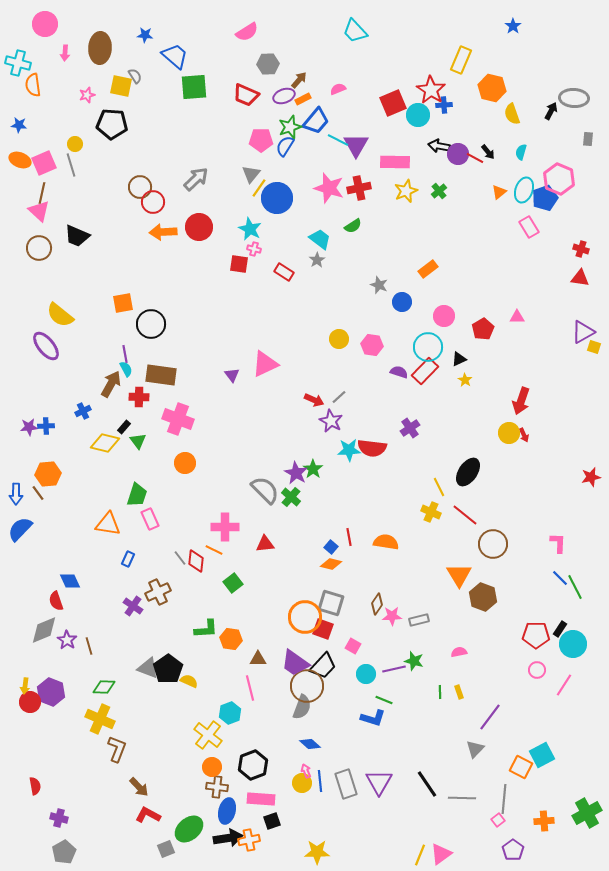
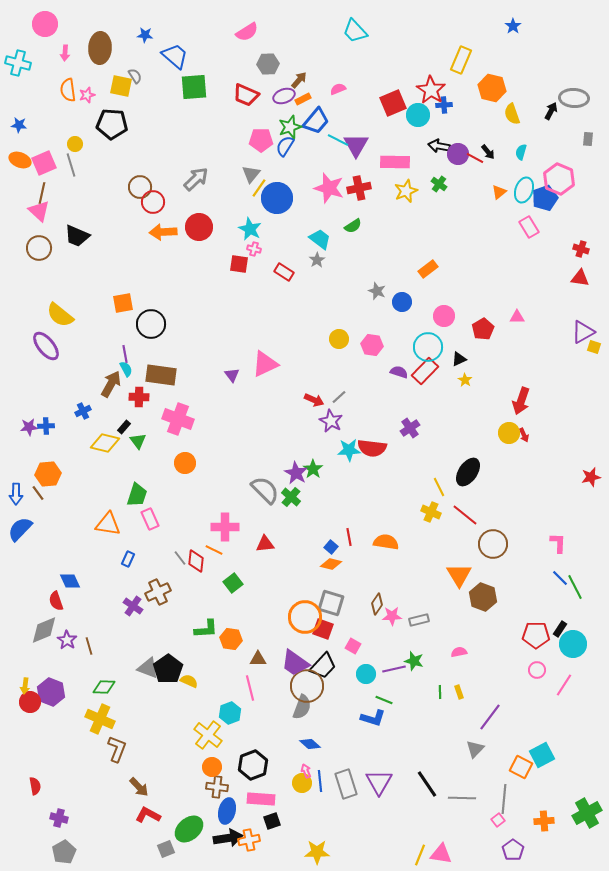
orange semicircle at (33, 85): moved 35 px right, 5 px down
green cross at (439, 191): moved 7 px up; rotated 14 degrees counterclockwise
gray star at (379, 285): moved 2 px left, 6 px down
pink triangle at (441, 854): rotated 45 degrees clockwise
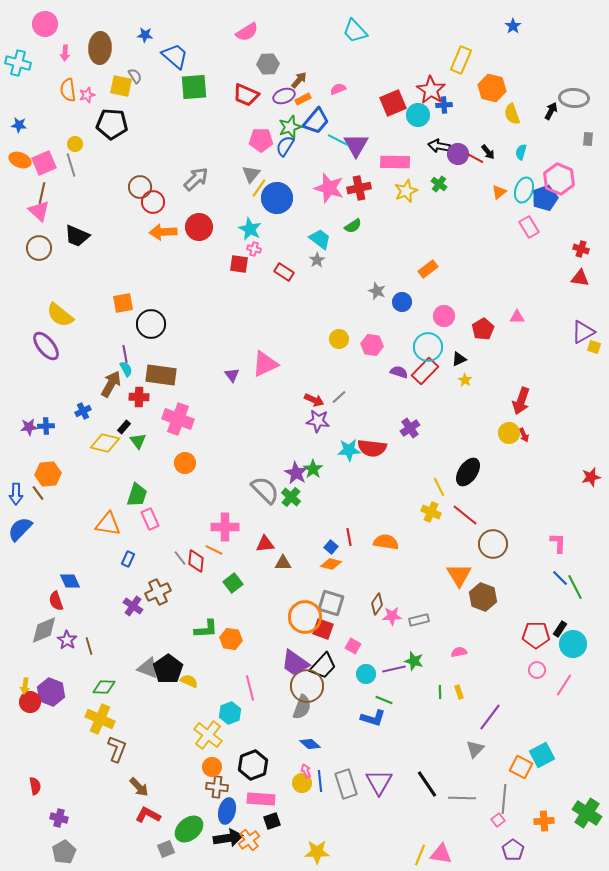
purple star at (331, 421): moved 13 px left; rotated 20 degrees counterclockwise
brown triangle at (258, 659): moved 25 px right, 96 px up
green cross at (587, 813): rotated 28 degrees counterclockwise
orange cross at (249, 840): rotated 25 degrees counterclockwise
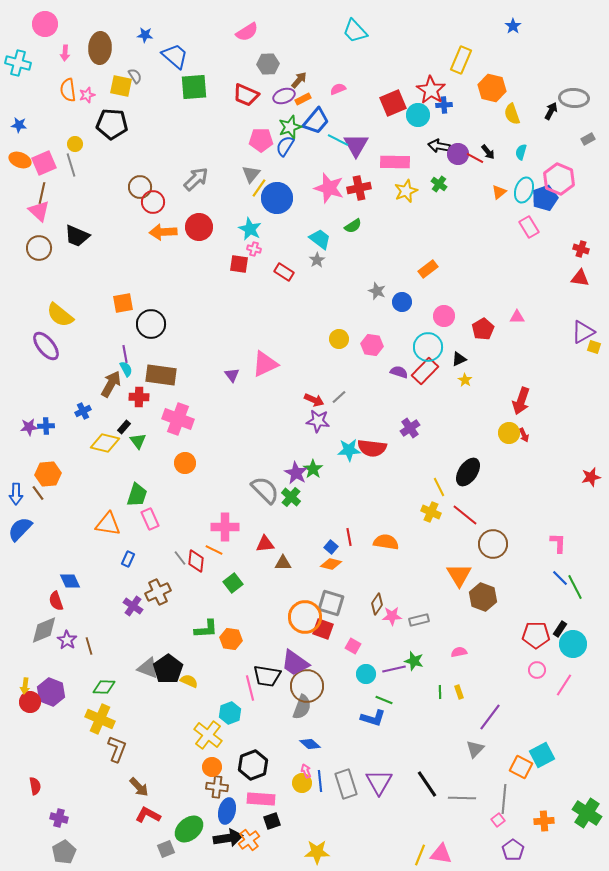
gray rectangle at (588, 139): rotated 56 degrees clockwise
black trapezoid at (323, 666): moved 56 px left, 10 px down; rotated 56 degrees clockwise
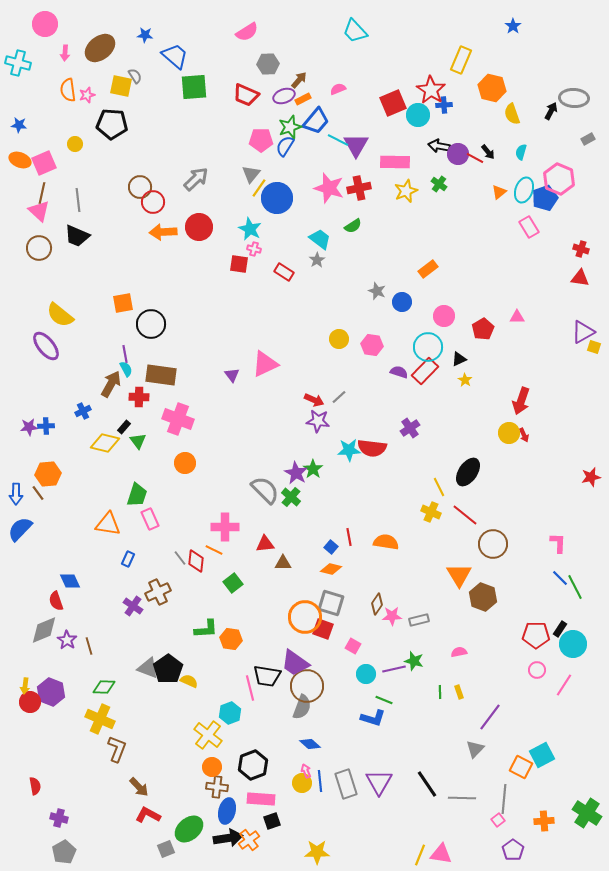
brown ellipse at (100, 48): rotated 48 degrees clockwise
gray line at (71, 165): moved 7 px right, 35 px down; rotated 10 degrees clockwise
orange diamond at (331, 564): moved 5 px down
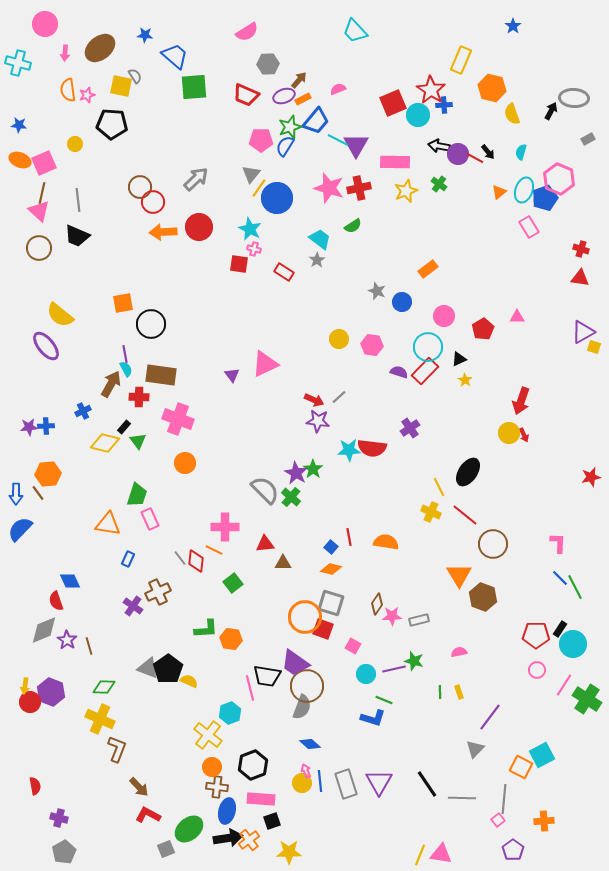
green cross at (587, 813): moved 114 px up
yellow star at (317, 852): moved 28 px left
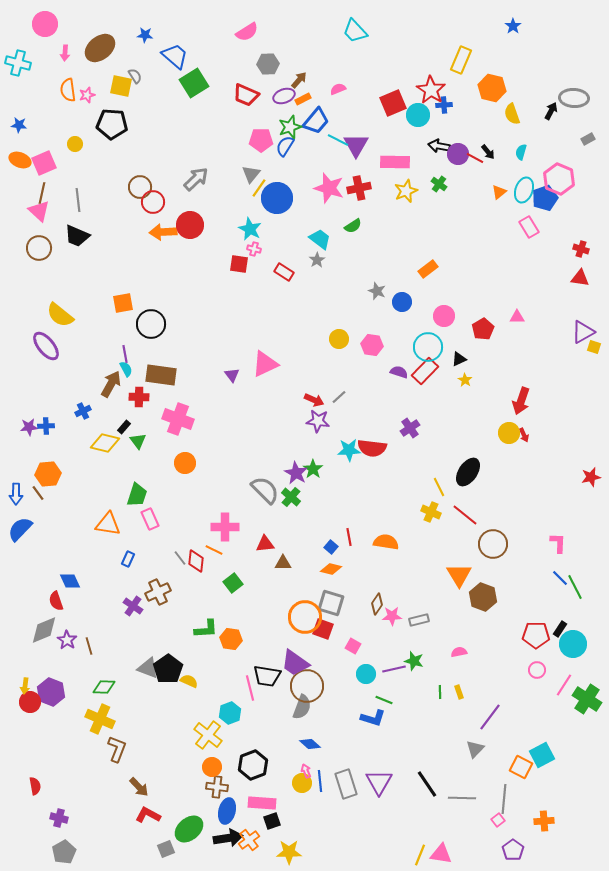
green square at (194, 87): moved 4 px up; rotated 28 degrees counterclockwise
red circle at (199, 227): moved 9 px left, 2 px up
pink rectangle at (261, 799): moved 1 px right, 4 px down
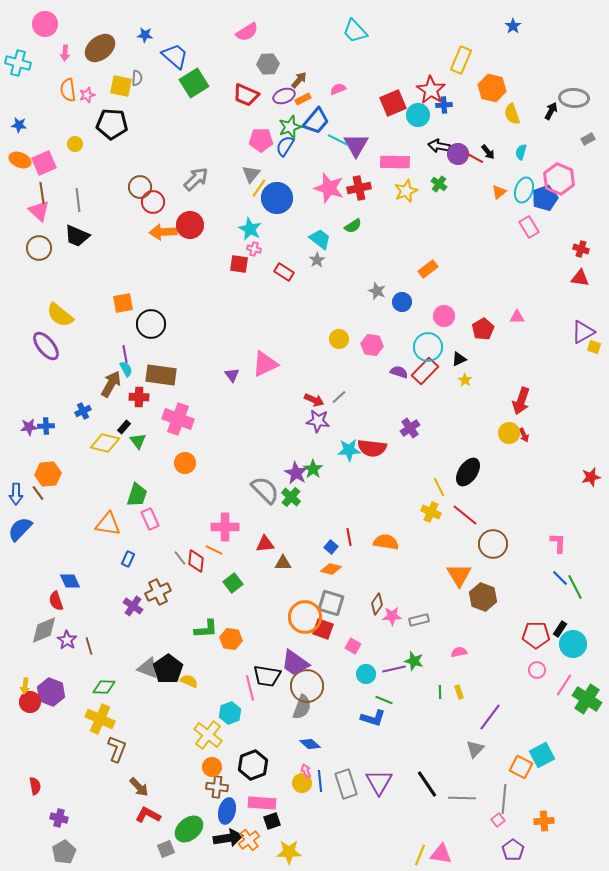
gray semicircle at (135, 76): moved 2 px right, 2 px down; rotated 35 degrees clockwise
brown line at (42, 193): rotated 20 degrees counterclockwise
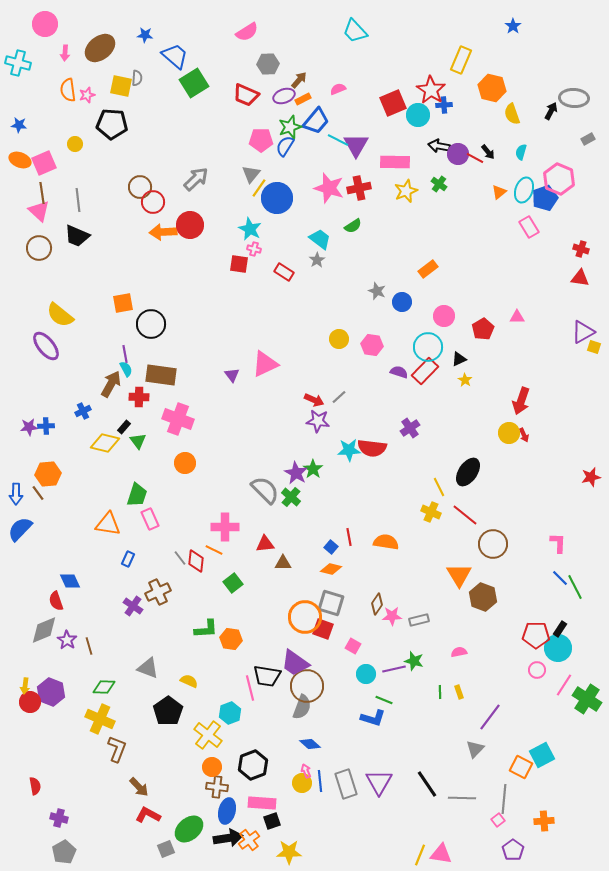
cyan circle at (573, 644): moved 15 px left, 4 px down
black pentagon at (168, 669): moved 42 px down
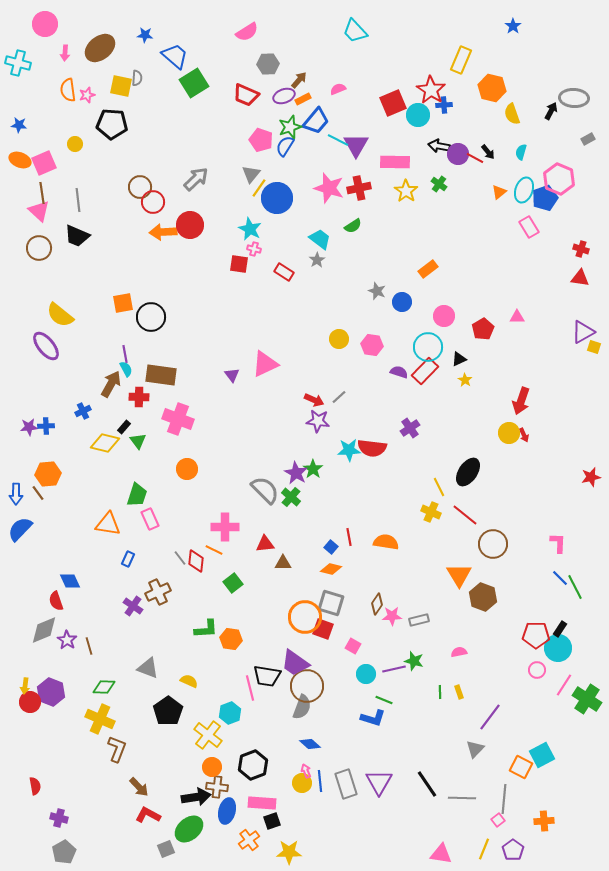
pink pentagon at (261, 140): rotated 20 degrees clockwise
yellow star at (406, 191): rotated 15 degrees counterclockwise
black circle at (151, 324): moved 7 px up
orange circle at (185, 463): moved 2 px right, 6 px down
black arrow at (228, 838): moved 32 px left, 41 px up
yellow line at (420, 855): moved 64 px right, 6 px up
